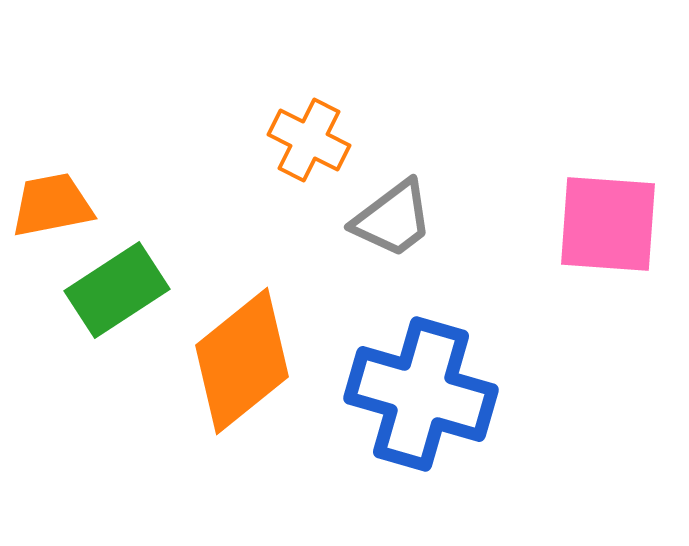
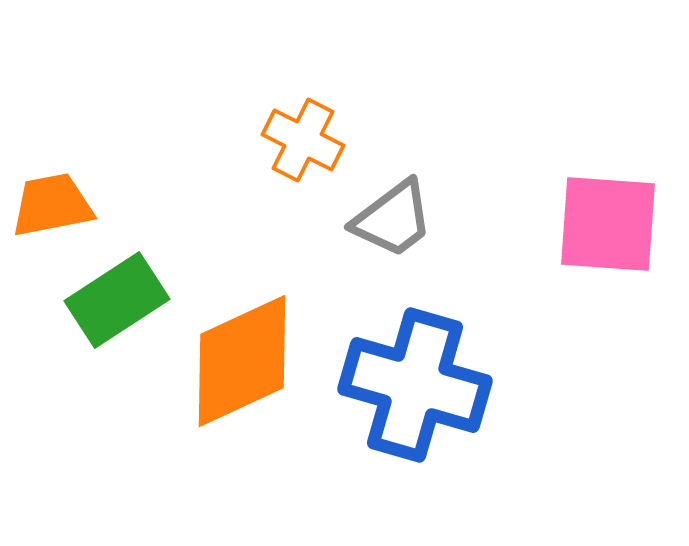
orange cross: moved 6 px left
green rectangle: moved 10 px down
orange diamond: rotated 14 degrees clockwise
blue cross: moved 6 px left, 9 px up
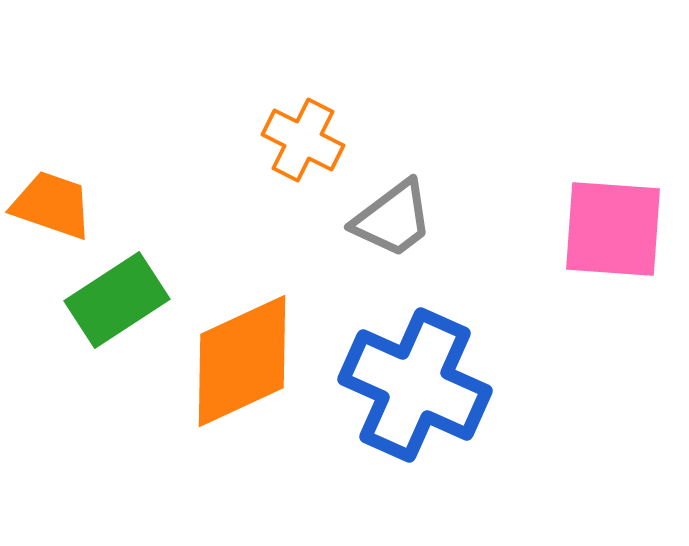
orange trapezoid: rotated 30 degrees clockwise
pink square: moved 5 px right, 5 px down
blue cross: rotated 8 degrees clockwise
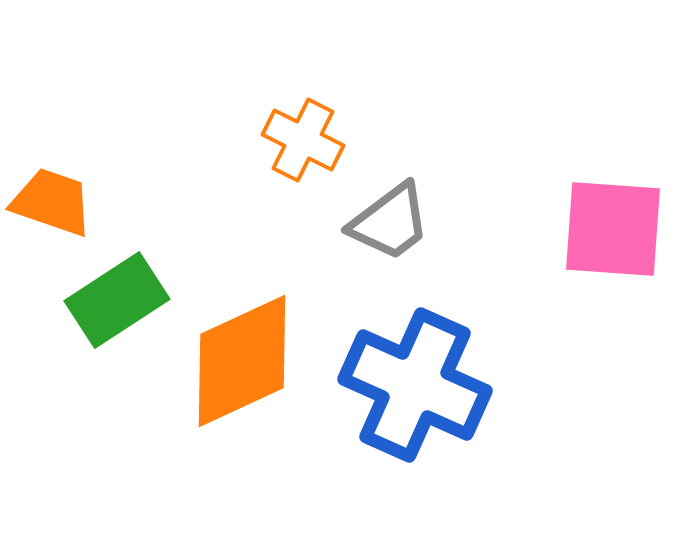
orange trapezoid: moved 3 px up
gray trapezoid: moved 3 px left, 3 px down
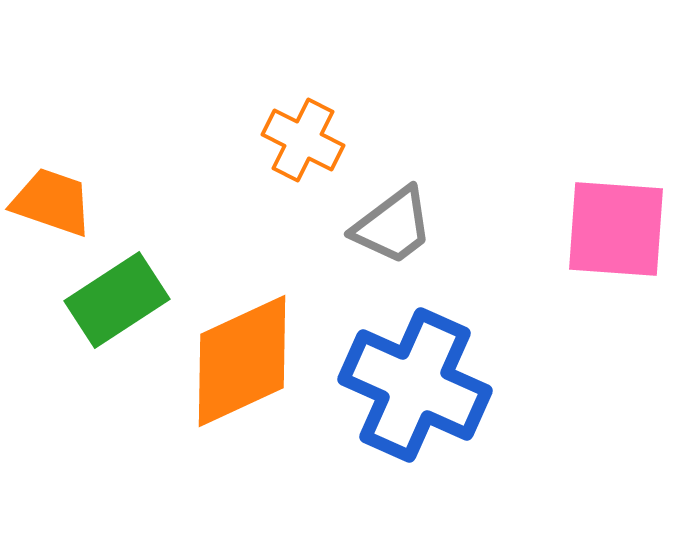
gray trapezoid: moved 3 px right, 4 px down
pink square: moved 3 px right
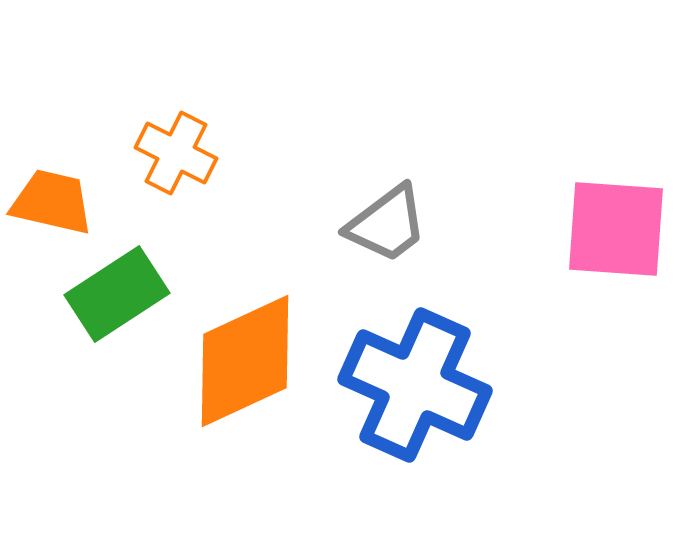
orange cross: moved 127 px left, 13 px down
orange trapezoid: rotated 6 degrees counterclockwise
gray trapezoid: moved 6 px left, 2 px up
green rectangle: moved 6 px up
orange diamond: moved 3 px right
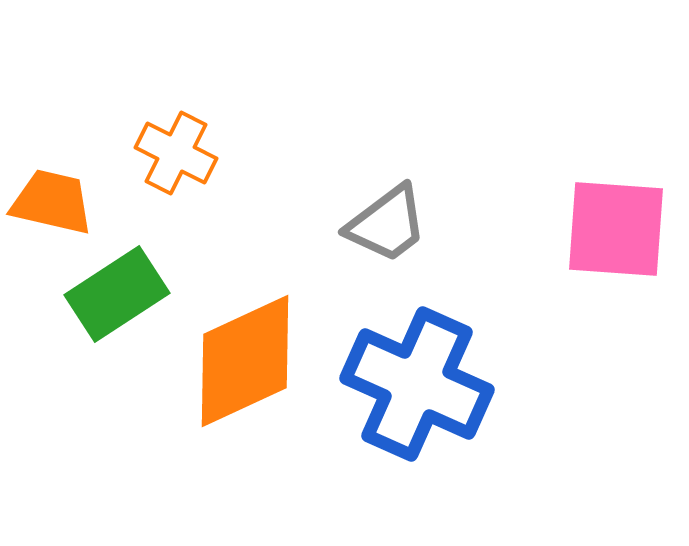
blue cross: moved 2 px right, 1 px up
